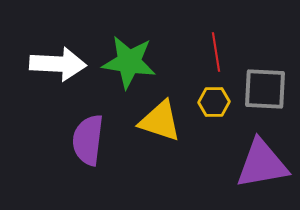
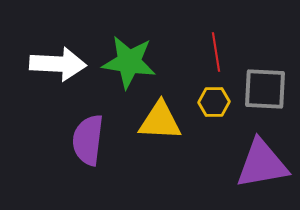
yellow triangle: rotated 15 degrees counterclockwise
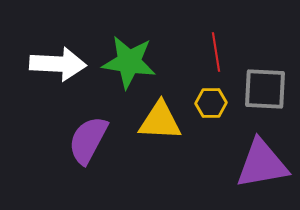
yellow hexagon: moved 3 px left, 1 px down
purple semicircle: rotated 21 degrees clockwise
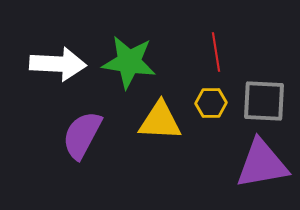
gray square: moved 1 px left, 12 px down
purple semicircle: moved 6 px left, 5 px up
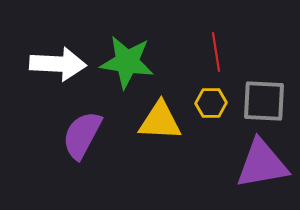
green star: moved 2 px left
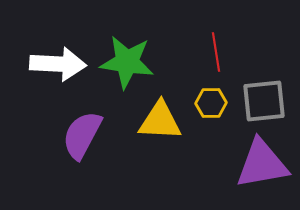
gray square: rotated 9 degrees counterclockwise
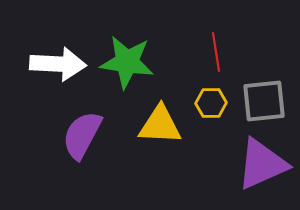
yellow triangle: moved 4 px down
purple triangle: rotated 14 degrees counterclockwise
